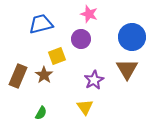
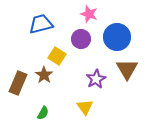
blue circle: moved 15 px left
yellow square: rotated 36 degrees counterclockwise
brown rectangle: moved 7 px down
purple star: moved 2 px right, 1 px up
green semicircle: moved 2 px right
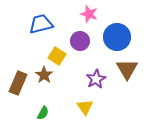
purple circle: moved 1 px left, 2 px down
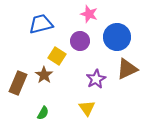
brown triangle: rotated 35 degrees clockwise
yellow triangle: moved 2 px right, 1 px down
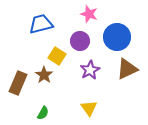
purple star: moved 6 px left, 9 px up
yellow triangle: moved 2 px right
